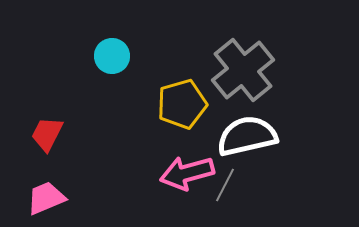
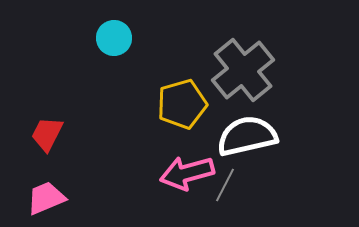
cyan circle: moved 2 px right, 18 px up
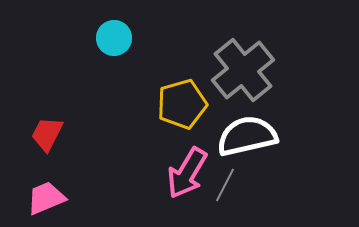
pink arrow: rotated 44 degrees counterclockwise
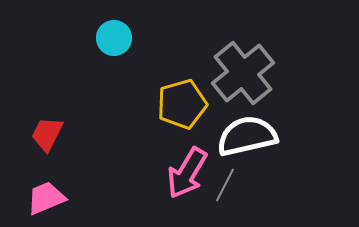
gray cross: moved 3 px down
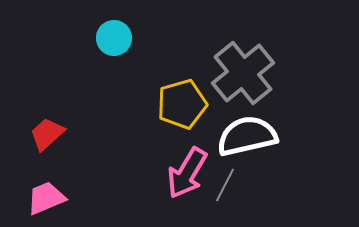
red trapezoid: rotated 21 degrees clockwise
